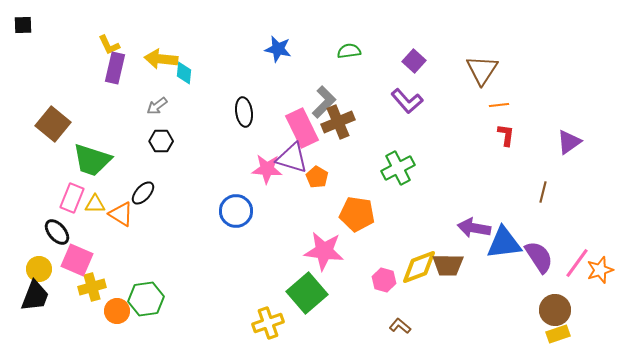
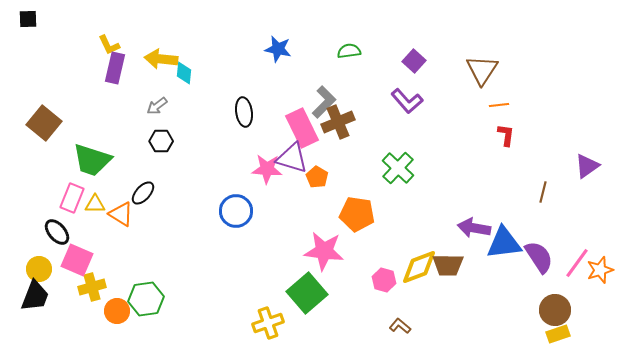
black square at (23, 25): moved 5 px right, 6 px up
brown square at (53, 124): moved 9 px left, 1 px up
purple triangle at (569, 142): moved 18 px right, 24 px down
green cross at (398, 168): rotated 20 degrees counterclockwise
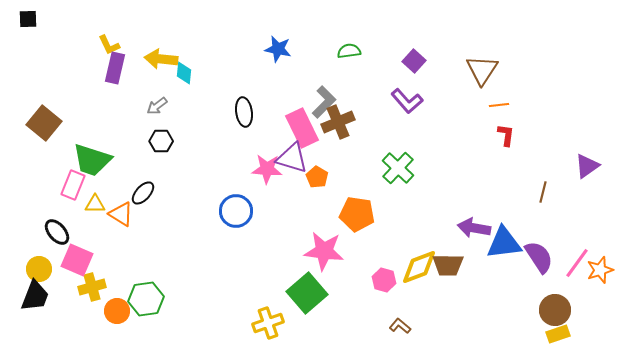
pink rectangle at (72, 198): moved 1 px right, 13 px up
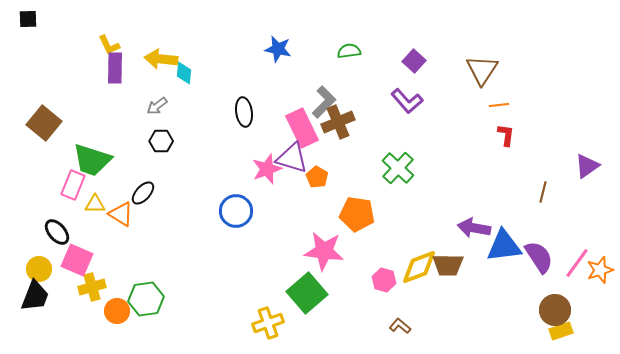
purple rectangle at (115, 68): rotated 12 degrees counterclockwise
pink star at (267, 169): rotated 24 degrees counterclockwise
blue triangle at (504, 243): moved 3 px down
yellow rectangle at (558, 334): moved 3 px right, 3 px up
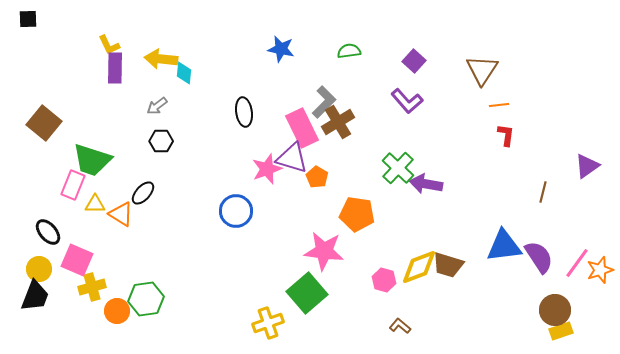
blue star at (278, 49): moved 3 px right
brown cross at (338, 122): rotated 8 degrees counterclockwise
purple arrow at (474, 228): moved 48 px left, 44 px up
black ellipse at (57, 232): moved 9 px left
brown trapezoid at (448, 265): rotated 16 degrees clockwise
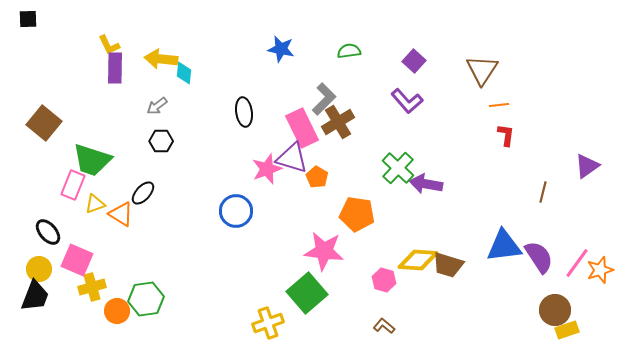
gray L-shape at (324, 102): moved 3 px up
yellow triangle at (95, 204): rotated 20 degrees counterclockwise
yellow diamond at (419, 267): moved 1 px left, 7 px up; rotated 24 degrees clockwise
brown L-shape at (400, 326): moved 16 px left
yellow rectangle at (561, 331): moved 6 px right, 1 px up
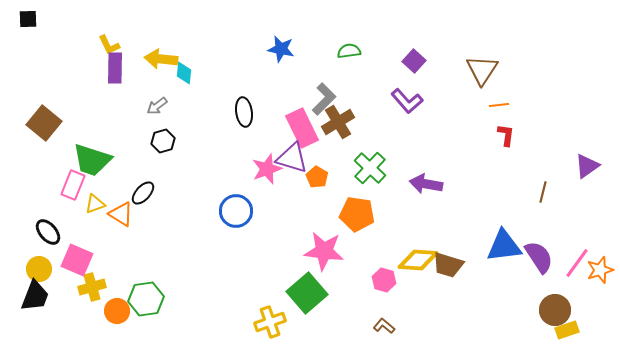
black hexagon at (161, 141): moved 2 px right; rotated 15 degrees counterclockwise
green cross at (398, 168): moved 28 px left
yellow cross at (268, 323): moved 2 px right, 1 px up
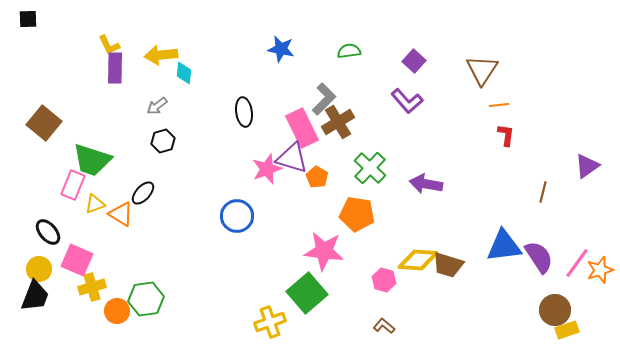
yellow arrow at (161, 59): moved 4 px up; rotated 12 degrees counterclockwise
blue circle at (236, 211): moved 1 px right, 5 px down
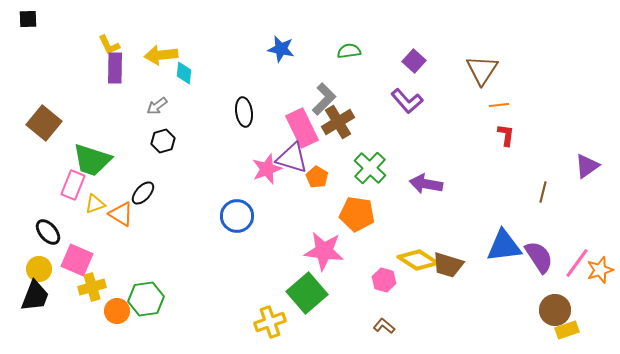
yellow diamond at (418, 260): rotated 30 degrees clockwise
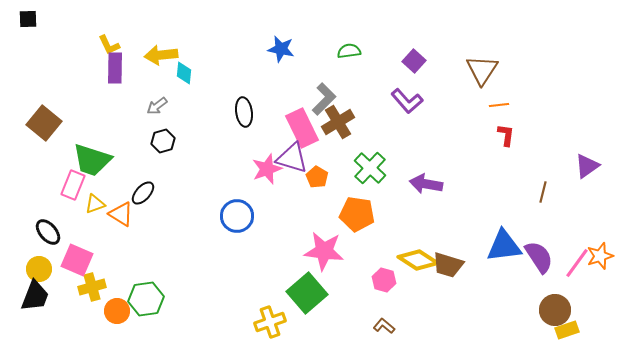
orange star at (600, 270): moved 14 px up
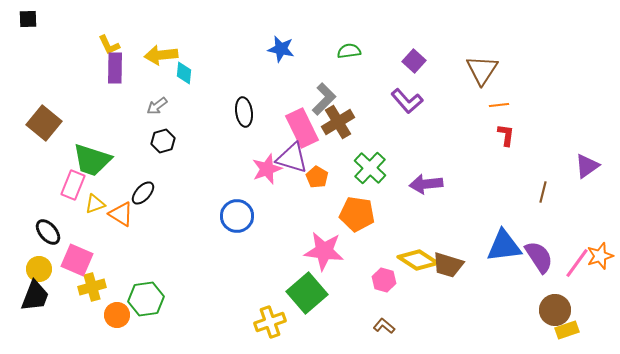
purple arrow at (426, 184): rotated 16 degrees counterclockwise
orange circle at (117, 311): moved 4 px down
